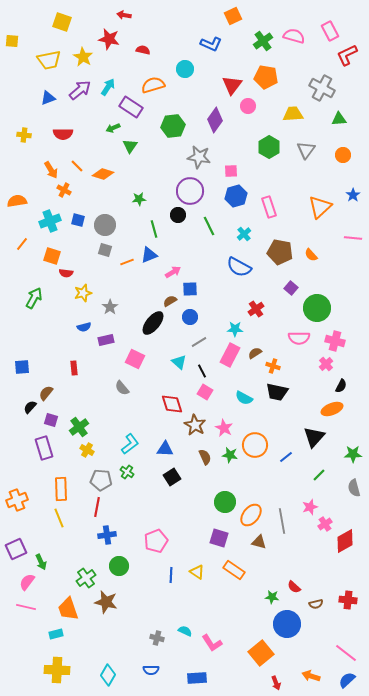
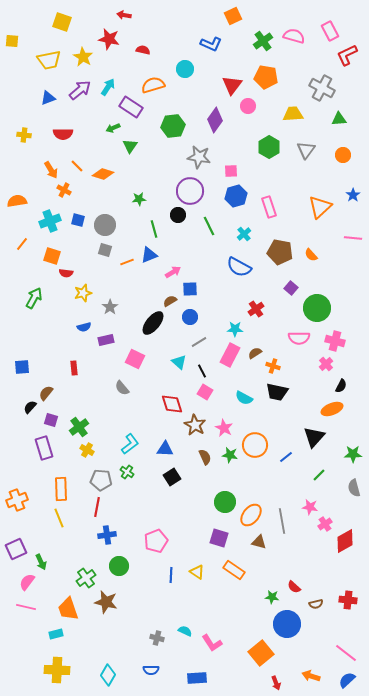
pink star at (310, 507): rotated 28 degrees clockwise
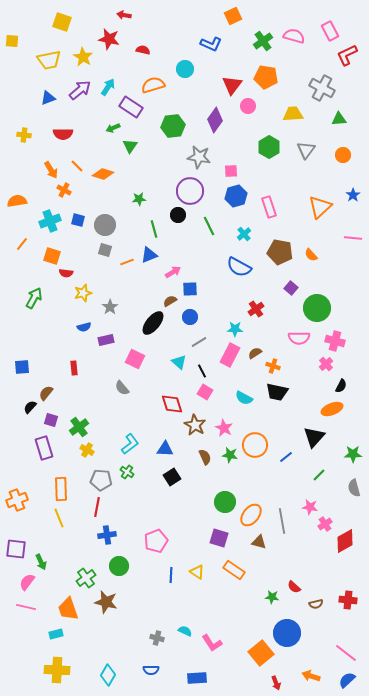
purple square at (16, 549): rotated 30 degrees clockwise
blue circle at (287, 624): moved 9 px down
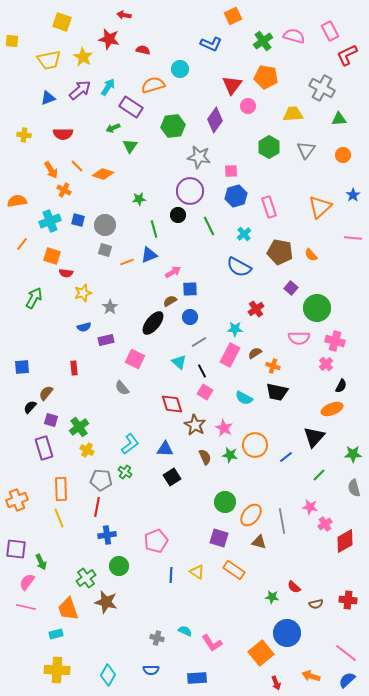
cyan circle at (185, 69): moved 5 px left
green cross at (127, 472): moved 2 px left
